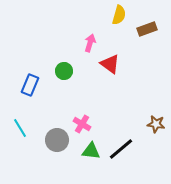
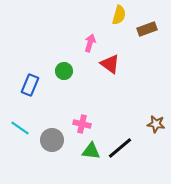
pink cross: rotated 18 degrees counterclockwise
cyan line: rotated 24 degrees counterclockwise
gray circle: moved 5 px left
black line: moved 1 px left, 1 px up
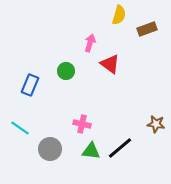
green circle: moved 2 px right
gray circle: moved 2 px left, 9 px down
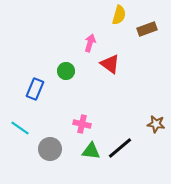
blue rectangle: moved 5 px right, 4 px down
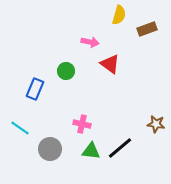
pink arrow: moved 1 px up; rotated 84 degrees clockwise
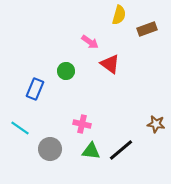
pink arrow: rotated 24 degrees clockwise
black line: moved 1 px right, 2 px down
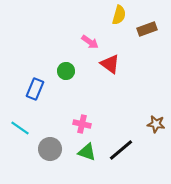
green triangle: moved 4 px left, 1 px down; rotated 12 degrees clockwise
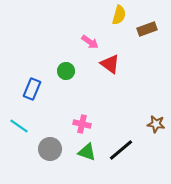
blue rectangle: moved 3 px left
cyan line: moved 1 px left, 2 px up
